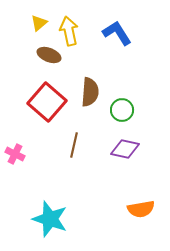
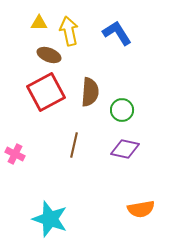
yellow triangle: rotated 42 degrees clockwise
red square: moved 1 px left, 10 px up; rotated 21 degrees clockwise
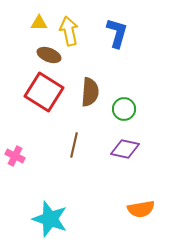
blue L-shape: rotated 48 degrees clockwise
red square: moved 2 px left; rotated 30 degrees counterclockwise
green circle: moved 2 px right, 1 px up
pink cross: moved 2 px down
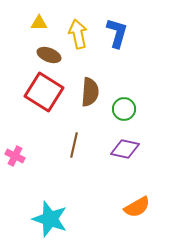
yellow arrow: moved 9 px right, 3 px down
orange semicircle: moved 4 px left, 2 px up; rotated 20 degrees counterclockwise
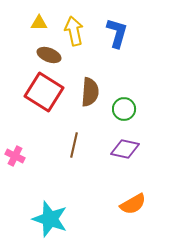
yellow arrow: moved 4 px left, 3 px up
orange semicircle: moved 4 px left, 3 px up
